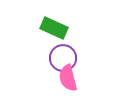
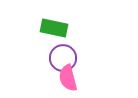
green rectangle: rotated 12 degrees counterclockwise
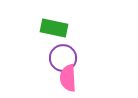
pink semicircle: rotated 12 degrees clockwise
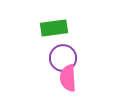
green rectangle: rotated 20 degrees counterclockwise
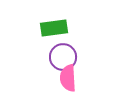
purple circle: moved 1 px up
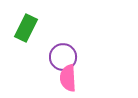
green rectangle: moved 28 px left; rotated 56 degrees counterclockwise
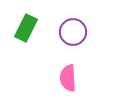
purple circle: moved 10 px right, 25 px up
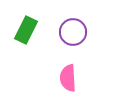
green rectangle: moved 2 px down
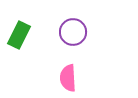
green rectangle: moved 7 px left, 5 px down
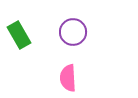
green rectangle: rotated 56 degrees counterclockwise
